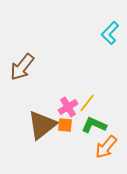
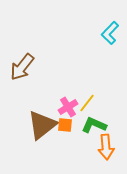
orange arrow: rotated 45 degrees counterclockwise
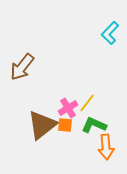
pink cross: moved 1 px down
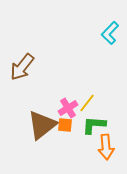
green L-shape: rotated 20 degrees counterclockwise
